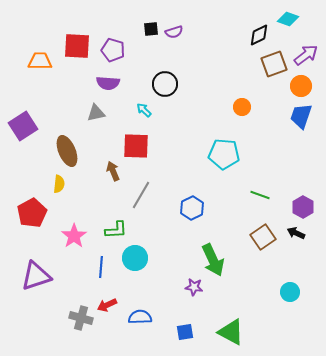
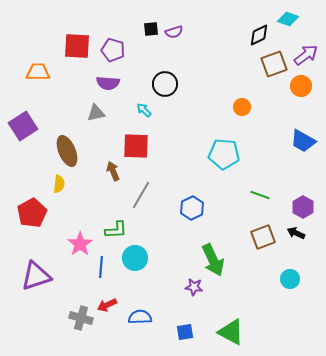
orange trapezoid at (40, 61): moved 2 px left, 11 px down
blue trapezoid at (301, 116): moved 2 px right, 25 px down; rotated 80 degrees counterclockwise
pink star at (74, 236): moved 6 px right, 8 px down
brown square at (263, 237): rotated 15 degrees clockwise
cyan circle at (290, 292): moved 13 px up
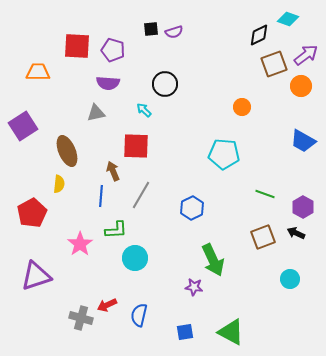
green line at (260, 195): moved 5 px right, 1 px up
blue line at (101, 267): moved 71 px up
blue semicircle at (140, 317): moved 1 px left, 2 px up; rotated 75 degrees counterclockwise
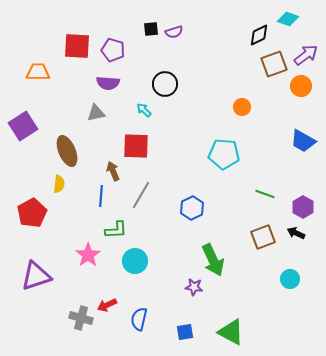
pink star at (80, 244): moved 8 px right, 11 px down
cyan circle at (135, 258): moved 3 px down
blue semicircle at (139, 315): moved 4 px down
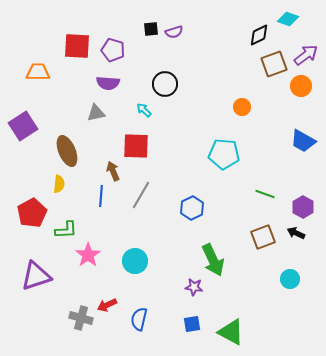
green L-shape at (116, 230): moved 50 px left
blue square at (185, 332): moved 7 px right, 8 px up
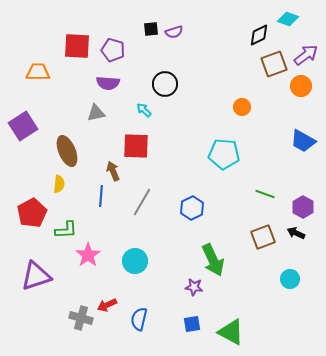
gray line at (141, 195): moved 1 px right, 7 px down
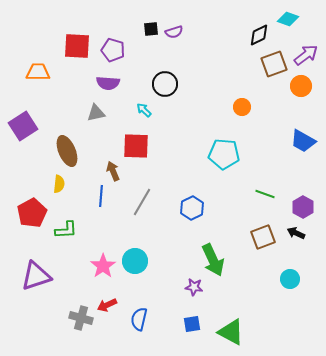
pink star at (88, 255): moved 15 px right, 11 px down
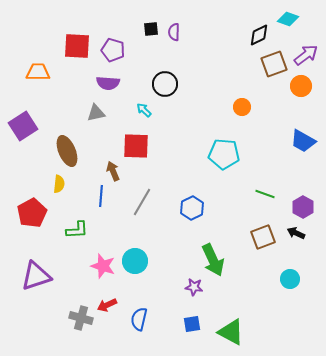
purple semicircle at (174, 32): rotated 108 degrees clockwise
green L-shape at (66, 230): moved 11 px right
pink star at (103, 266): rotated 20 degrees counterclockwise
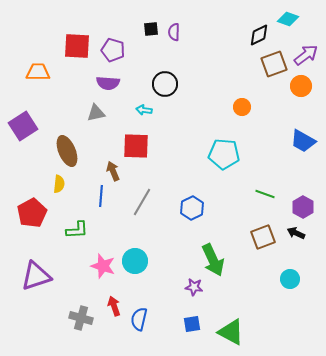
cyan arrow at (144, 110): rotated 35 degrees counterclockwise
red arrow at (107, 305): moved 7 px right, 1 px down; rotated 96 degrees clockwise
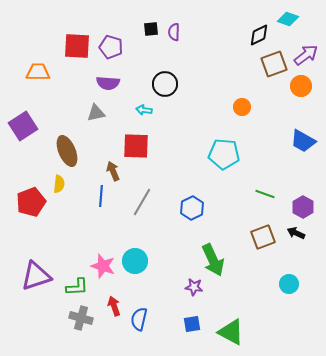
purple pentagon at (113, 50): moved 2 px left, 3 px up
red pentagon at (32, 213): moved 1 px left, 11 px up; rotated 8 degrees clockwise
green L-shape at (77, 230): moved 57 px down
cyan circle at (290, 279): moved 1 px left, 5 px down
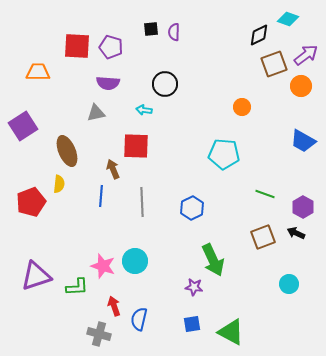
brown arrow at (113, 171): moved 2 px up
gray line at (142, 202): rotated 32 degrees counterclockwise
gray cross at (81, 318): moved 18 px right, 16 px down
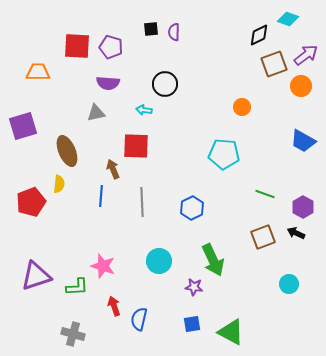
purple square at (23, 126): rotated 16 degrees clockwise
cyan circle at (135, 261): moved 24 px right
gray cross at (99, 334): moved 26 px left
